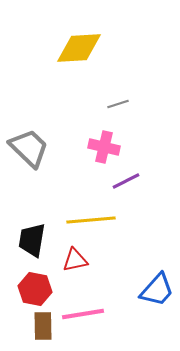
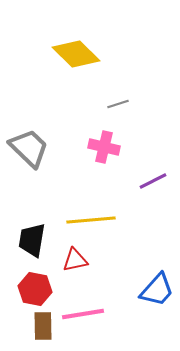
yellow diamond: moved 3 px left, 6 px down; rotated 48 degrees clockwise
purple line: moved 27 px right
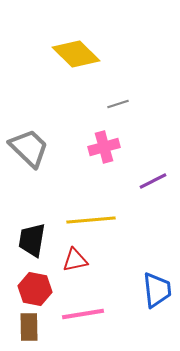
pink cross: rotated 28 degrees counterclockwise
blue trapezoid: rotated 48 degrees counterclockwise
brown rectangle: moved 14 px left, 1 px down
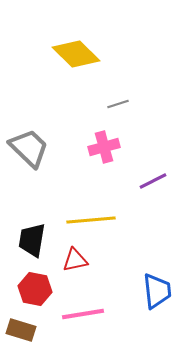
blue trapezoid: moved 1 px down
brown rectangle: moved 8 px left, 3 px down; rotated 72 degrees counterclockwise
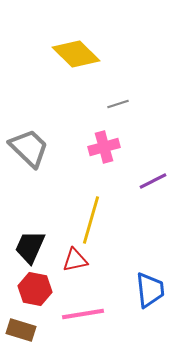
yellow line: rotated 69 degrees counterclockwise
black trapezoid: moved 2 px left, 7 px down; rotated 15 degrees clockwise
blue trapezoid: moved 7 px left, 1 px up
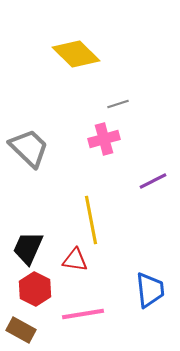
pink cross: moved 8 px up
yellow line: rotated 27 degrees counterclockwise
black trapezoid: moved 2 px left, 1 px down
red triangle: rotated 20 degrees clockwise
red hexagon: rotated 16 degrees clockwise
brown rectangle: rotated 12 degrees clockwise
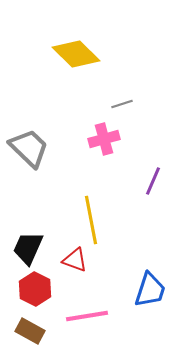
gray line: moved 4 px right
purple line: rotated 40 degrees counterclockwise
red triangle: rotated 12 degrees clockwise
blue trapezoid: rotated 24 degrees clockwise
pink line: moved 4 px right, 2 px down
brown rectangle: moved 9 px right, 1 px down
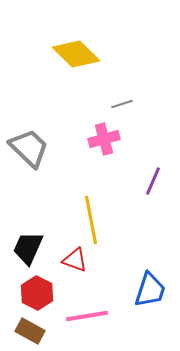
red hexagon: moved 2 px right, 4 px down
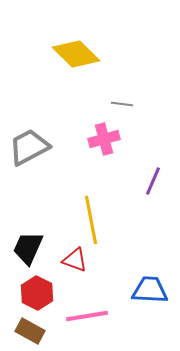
gray line: rotated 25 degrees clockwise
gray trapezoid: moved 1 px up; rotated 72 degrees counterclockwise
blue trapezoid: rotated 105 degrees counterclockwise
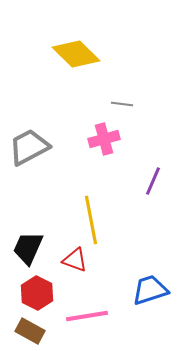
blue trapezoid: rotated 21 degrees counterclockwise
